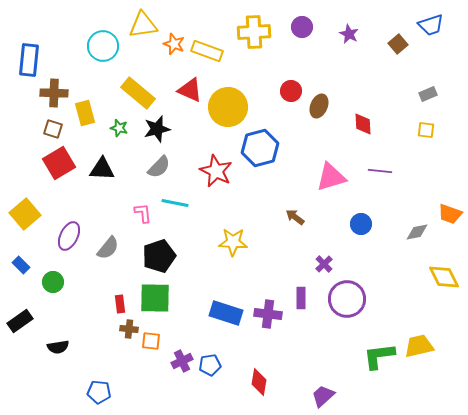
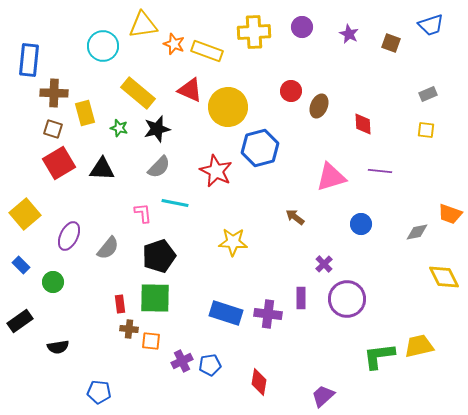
brown square at (398, 44): moved 7 px left, 1 px up; rotated 30 degrees counterclockwise
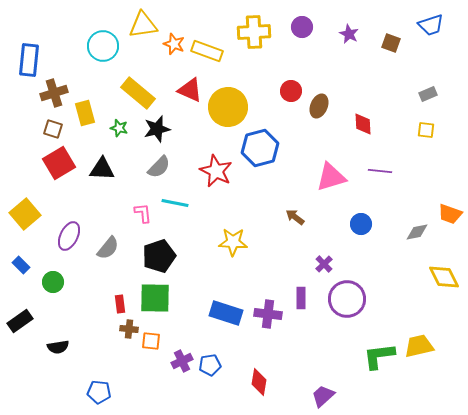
brown cross at (54, 93): rotated 20 degrees counterclockwise
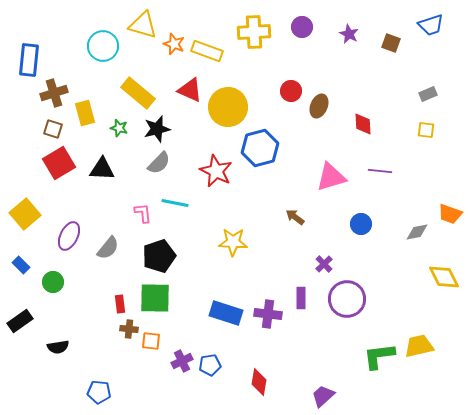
yellow triangle at (143, 25): rotated 24 degrees clockwise
gray semicircle at (159, 167): moved 4 px up
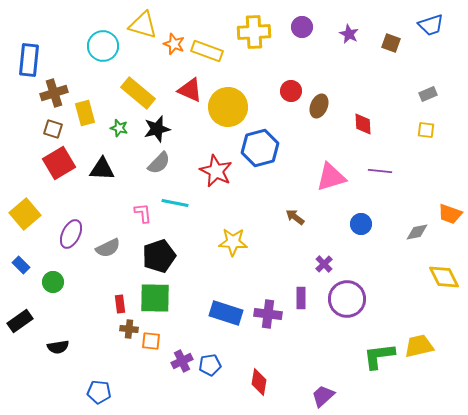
purple ellipse at (69, 236): moved 2 px right, 2 px up
gray semicircle at (108, 248): rotated 25 degrees clockwise
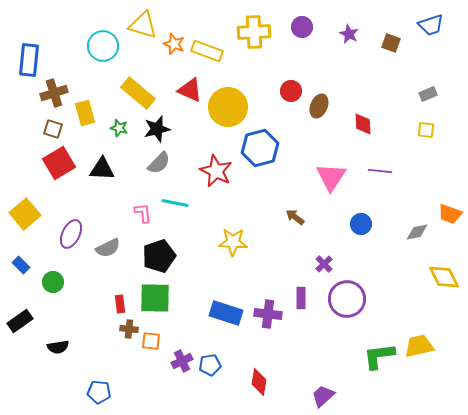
pink triangle at (331, 177): rotated 40 degrees counterclockwise
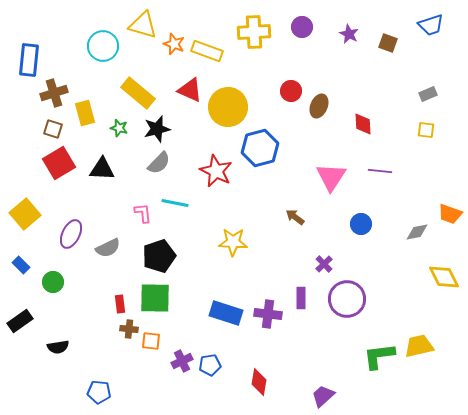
brown square at (391, 43): moved 3 px left
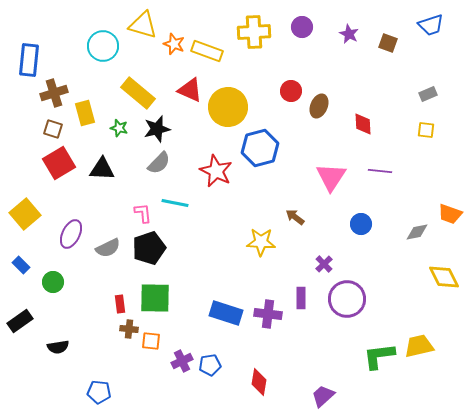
yellow star at (233, 242): moved 28 px right
black pentagon at (159, 256): moved 10 px left, 8 px up
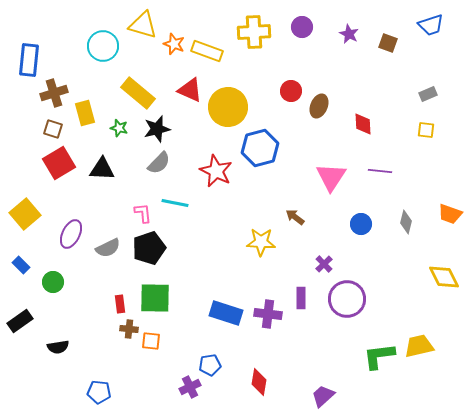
gray diamond at (417, 232): moved 11 px left, 10 px up; rotated 65 degrees counterclockwise
purple cross at (182, 361): moved 8 px right, 26 px down
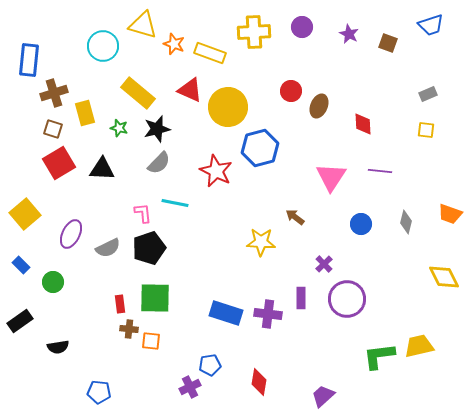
yellow rectangle at (207, 51): moved 3 px right, 2 px down
